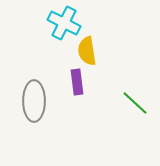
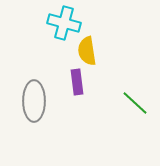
cyan cross: rotated 12 degrees counterclockwise
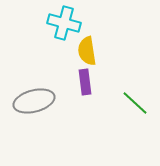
purple rectangle: moved 8 px right
gray ellipse: rotated 75 degrees clockwise
